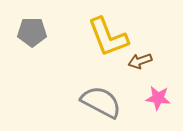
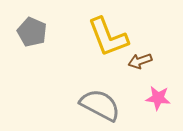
gray pentagon: rotated 24 degrees clockwise
gray semicircle: moved 1 px left, 3 px down
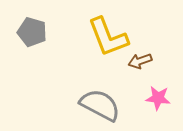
gray pentagon: rotated 8 degrees counterclockwise
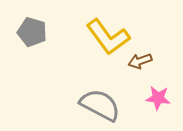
yellow L-shape: rotated 15 degrees counterclockwise
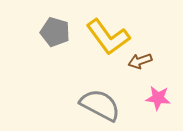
gray pentagon: moved 23 px right
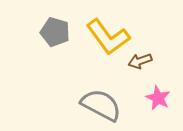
pink star: rotated 20 degrees clockwise
gray semicircle: moved 1 px right
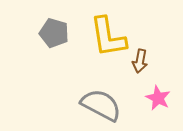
gray pentagon: moved 1 px left, 1 px down
yellow L-shape: rotated 27 degrees clockwise
brown arrow: rotated 60 degrees counterclockwise
